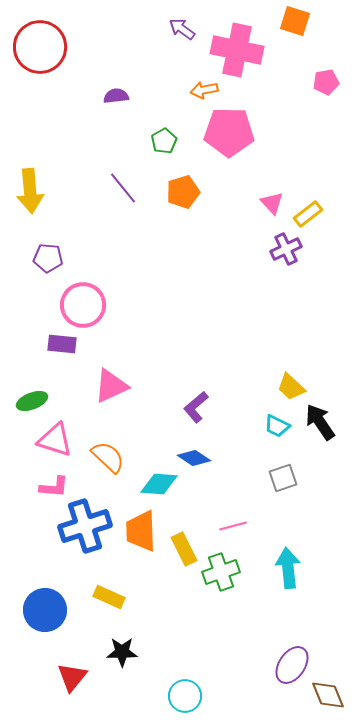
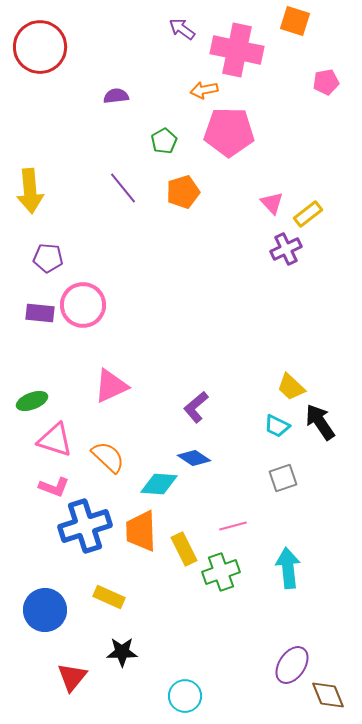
purple rectangle at (62, 344): moved 22 px left, 31 px up
pink L-shape at (54, 487): rotated 16 degrees clockwise
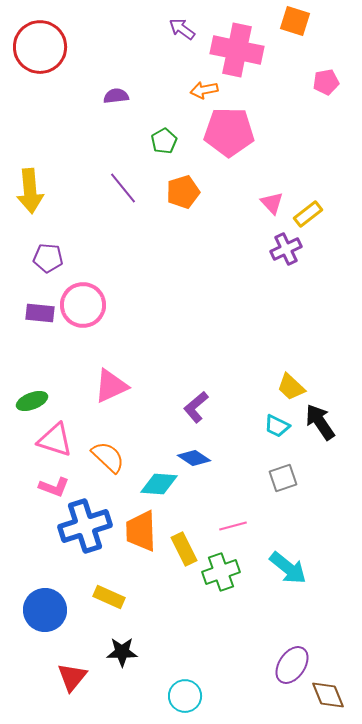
cyan arrow at (288, 568): rotated 135 degrees clockwise
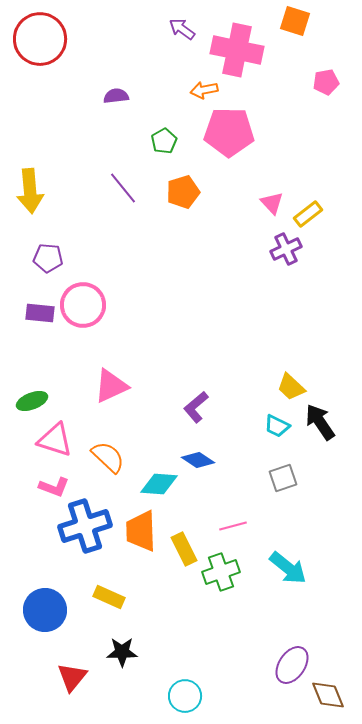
red circle at (40, 47): moved 8 px up
blue diamond at (194, 458): moved 4 px right, 2 px down
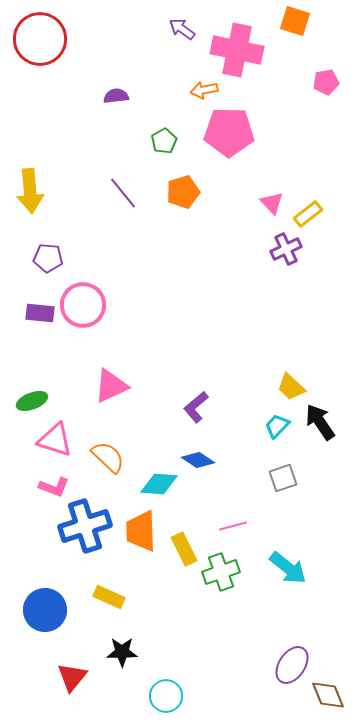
purple line at (123, 188): moved 5 px down
cyan trapezoid at (277, 426): rotated 108 degrees clockwise
cyan circle at (185, 696): moved 19 px left
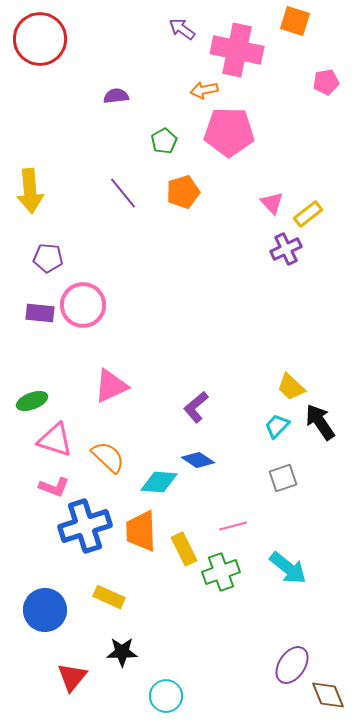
cyan diamond at (159, 484): moved 2 px up
